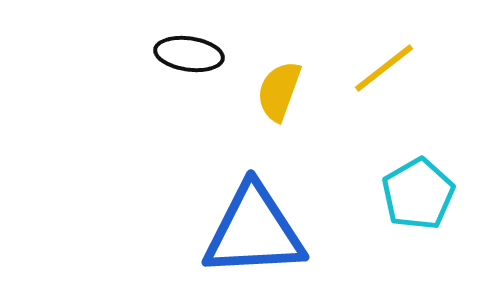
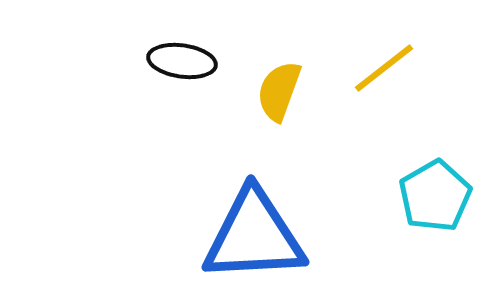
black ellipse: moved 7 px left, 7 px down
cyan pentagon: moved 17 px right, 2 px down
blue triangle: moved 5 px down
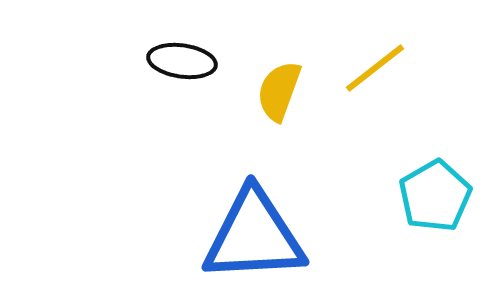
yellow line: moved 9 px left
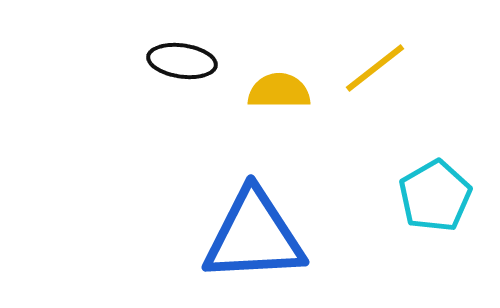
yellow semicircle: rotated 70 degrees clockwise
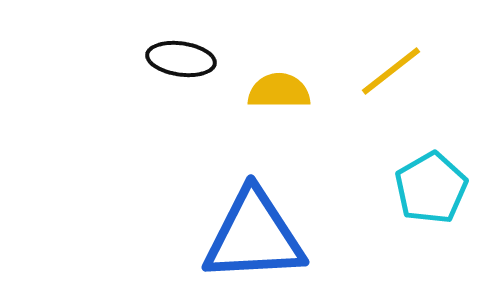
black ellipse: moved 1 px left, 2 px up
yellow line: moved 16 px right, 3 px down
cyan pentagon: moved 4 px left, 8 px up
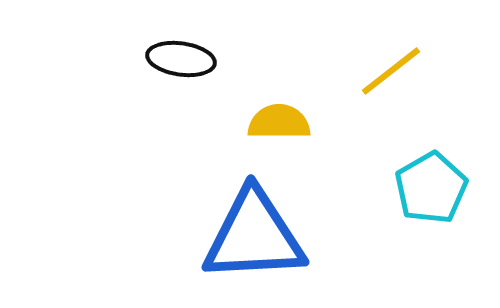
yellow semicircle: moved 31 px down
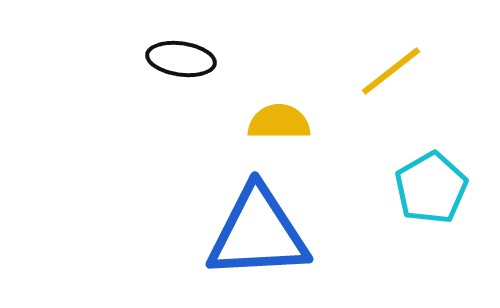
blue triangle: moved 4 px right, 3 px up
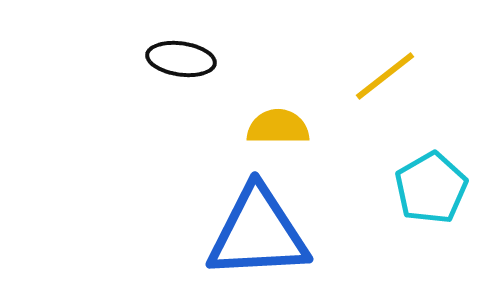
yellow line: moved 6 px left, 5 px down
yellow semicircle: moved 1 px left, 5 px down
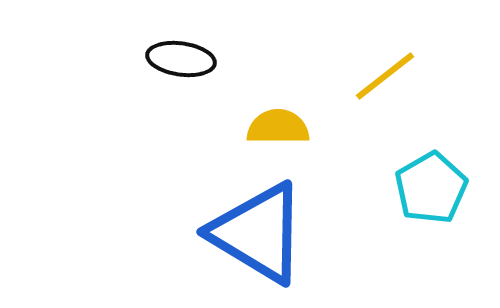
blue triangle: rotated 34 degrees clockwise
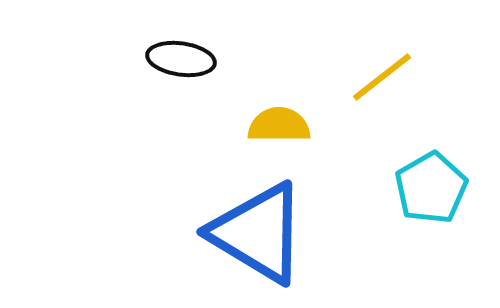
yellow line: moved 3 px left, 1 px down
yellow semicircle: moved 1 px right, 2 px up
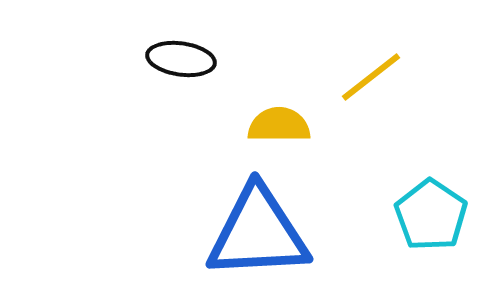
yellow line: moved 11 px left
cyan pentagon: moved 27 px down; rotated 8 degrees counterclockwise
blue triangle: rotated 34 degrees counterclockwise
